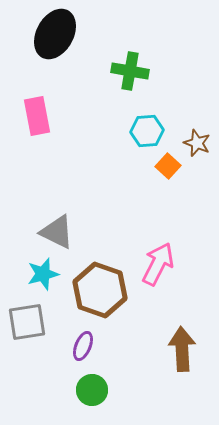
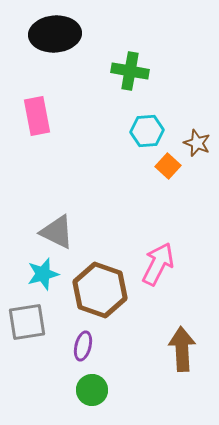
black ellipse: rotated 57 degrees clockwise
purple ellipse: rotated 8 degrees counterclockwise
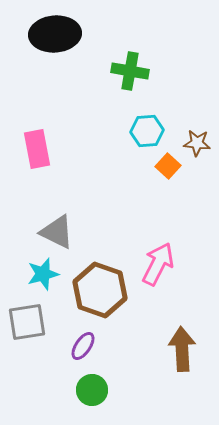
pink rectangle: moved 33 px down
brown star: rotated 16 degrees counterclockwise
purple ellipse: rotated 20 degrees clockwise
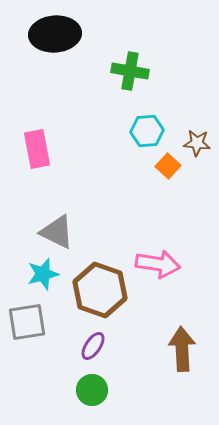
pink arrow: rotated 72 degrees clockwise
purple ellipse: moved 10 px right
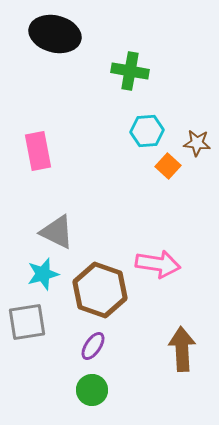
black ellipse: rotated 18 degrees clockwise
pink rectangle: moved 1 px right, 2 px down
